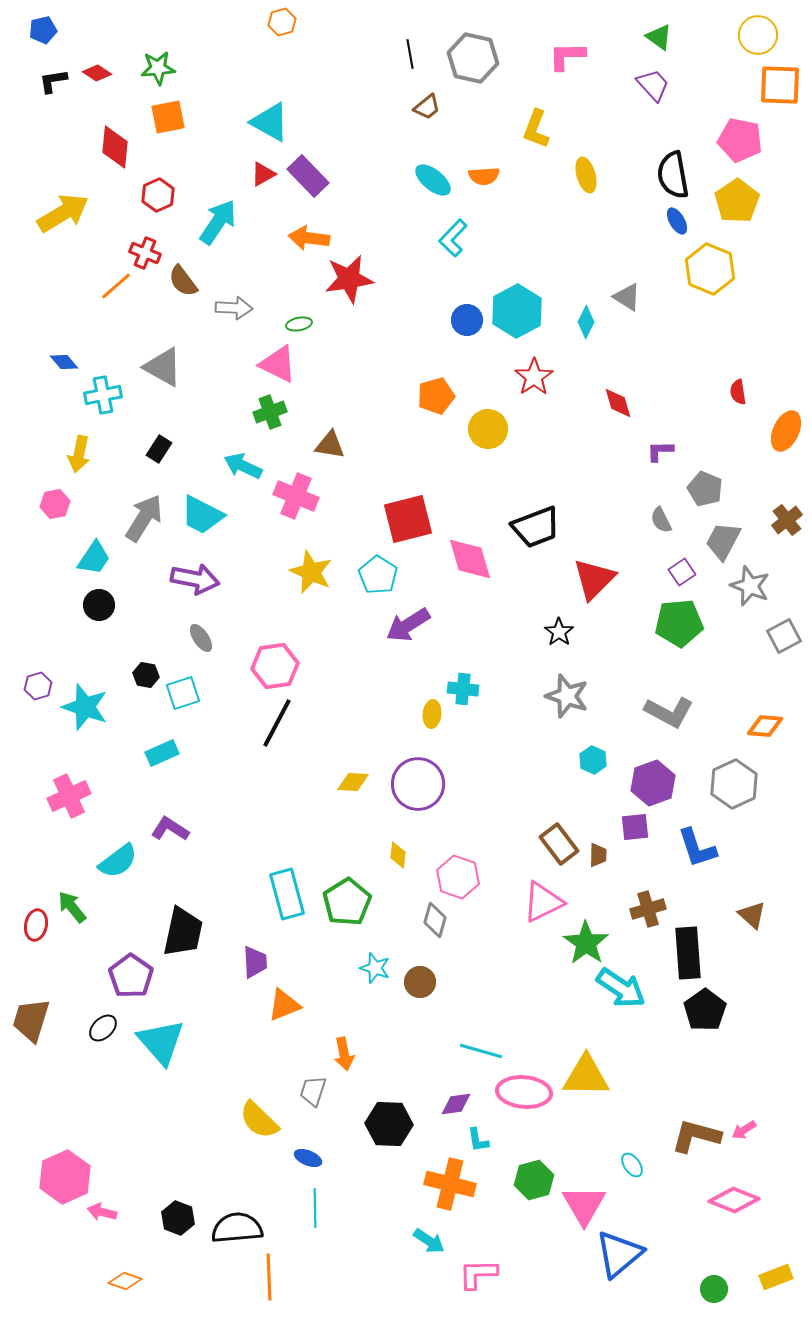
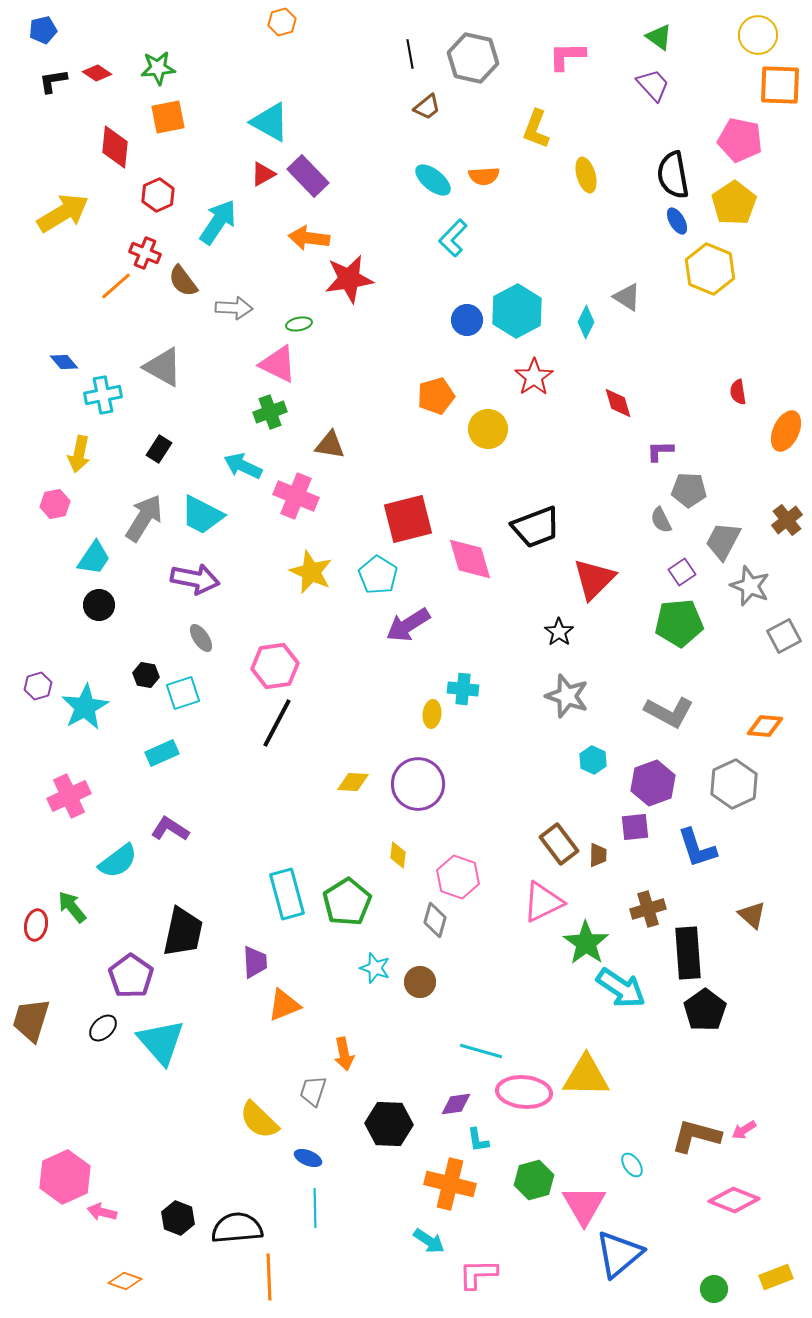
yellow pentagon at (737, 201): moved 3 px left, 2 px down
gray pentagon at (705, 489): moved 16 px left, 1 px down; rotated 20 degrees counterclockwise
cyan star at (85, 707): rotated 24 degrees clockwise
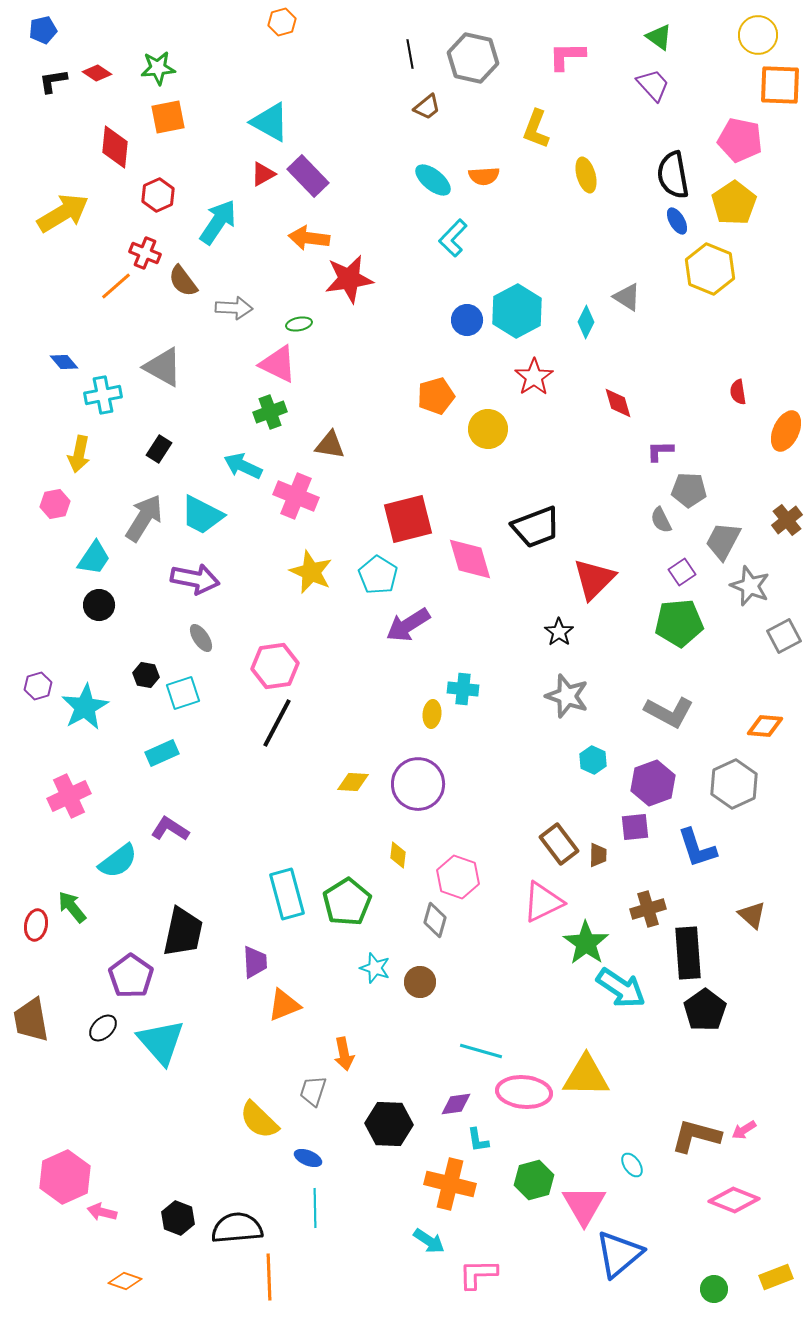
brown trapezoid at (31, 1020): rotated 27 degrees counterclockwise
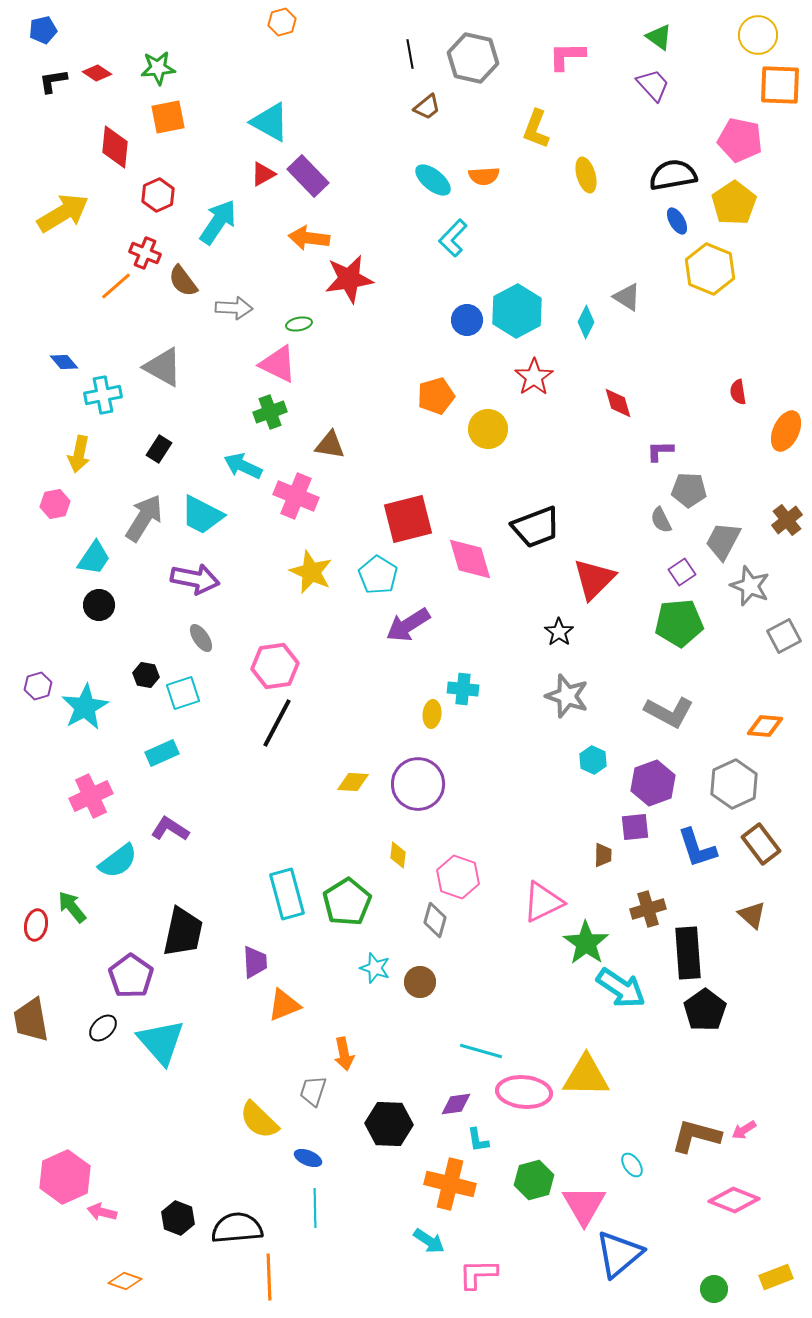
black semicircle at (673, 175): rotated 90 degrees clockwise
pink cross at (69, 796): moved 22 px right
brown rectangle at (559, 844): moved 202 px right
brown trapezoid at (598, 855): moved 5 px right
